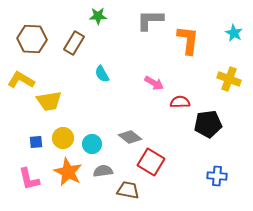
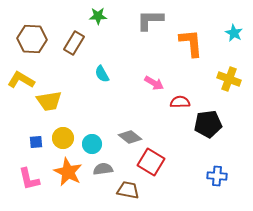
orange L-shape: moved 3 px right, 3 px down; rotated 12 degrees counterclockwise
gray semicircle: moved 2 px up
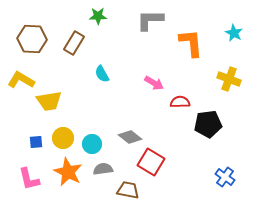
blue cross: moved 8 px right, 1 px down; rotated 30 degrees clockwise
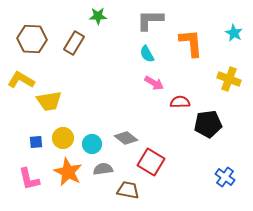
cyan semicircle: moved 45 px right, 20 px up
gray diamond: moved 4 px left, 1 px down
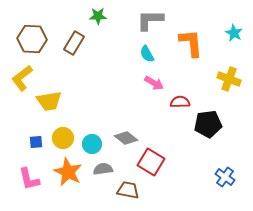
yellow L-shape: moved 1 px right, 2 px up; rotated 68 degrees counterclockwise
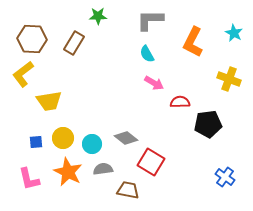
orange L-shape: moved 2 px right, 1 px up; rotated 148 degrees counterclockwise
yellow L-shape: moved 1 px right, 4 px up
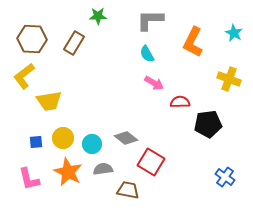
yellow L-shape: moved 1 px right, 2 px down
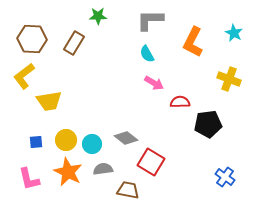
yellow circle: moved 3 px right, 2 px down
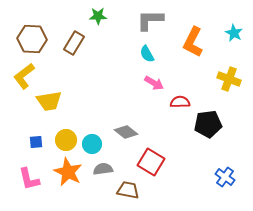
gray diamond: moved 6 px up
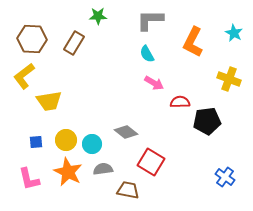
black pentagon: moved 1 px left, 3 px up
